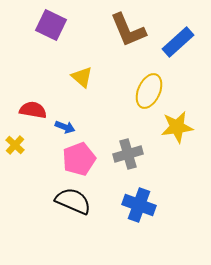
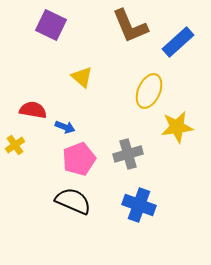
brown L-shape: moved 2 px right, 4 px up
yellow cross: rotated 12 degrees clockwise
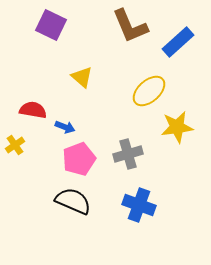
yellow ellipse: rotated 24 degrees clockwise
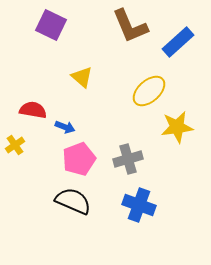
gray cross: moved 5 px down
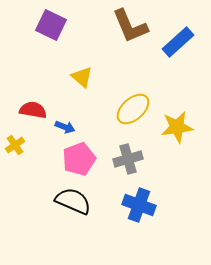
yellow ellipse: moved 16 px left, 18 px down
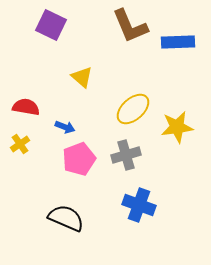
blue rectangle: rotated 40 degrees clockwise
red semicircle: moved 7 px left, 3 px up
yellow cross: moved 5 px right, 1 px up
gray cross: moved 2 px left, 4 px up
black semicircle: moved 7 px left, 17 px down
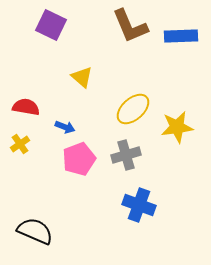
blue rectangle: moved 3 px right, 6 px up
black semicircle: moved 31 px left, 13 px down
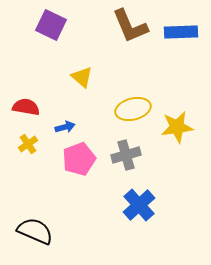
blue rectangle: moved 4 px up
yellow ellipse: rotated 28 degrees clockwise
blue arrow: rotated 36 degrees counterclockwise
yellow cross: moved 8 px right
blue cross: rotated 28 degrees clockwise
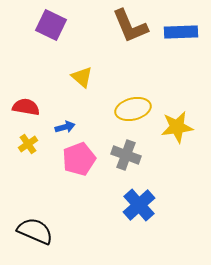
gray cross: rotated 36 degrees clockwise
